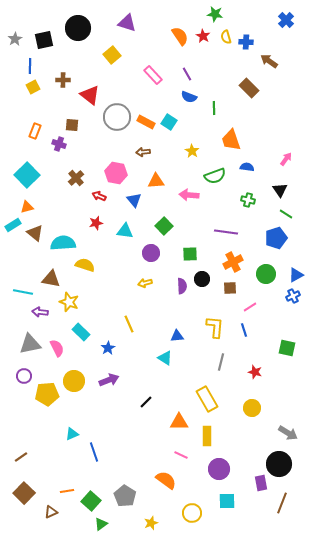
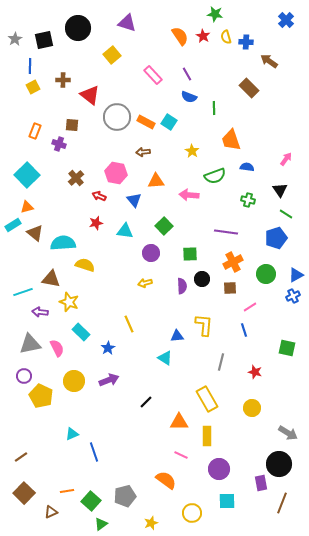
cyan line at (23, 292): rotated 30 degrees counterclockwise
yellow L-shape at (215, 327): moved 11 px left, 2 px up
yellow pentagon at (47, 394): moved 6 px left, 2 px down; rotated 30 degrees clockwise
gray pentagon at (125, 496): rotated 25 degrees clockwise
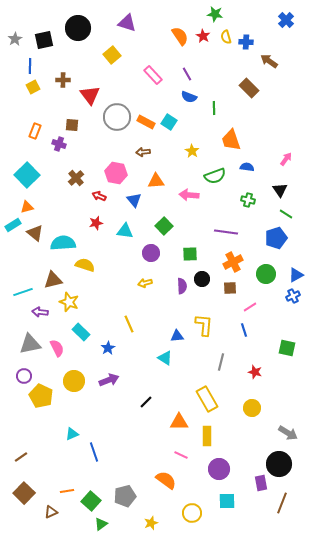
red triangle at (90, 95): rotated 15 degrees clockwise
brown triangle at (51, 279): moved 2 px right, 1 px down; rotated 24 degrees counterclockwise
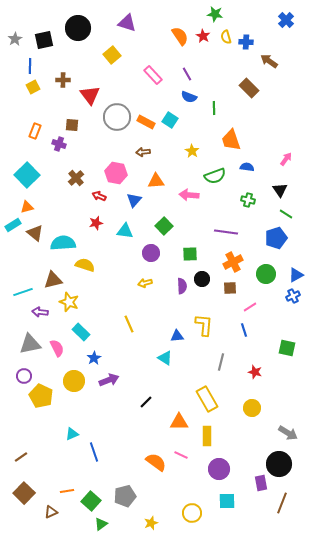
cyan square at (169, 122): moved 1 px right, 2 px up
blue triangle at (134, 200): rotated 21 degrees clockwise
blue star at (108, 348): moved 14 px left, 10 px down
orange semicircle at (166, 480): moved 10 px left, 18 px up
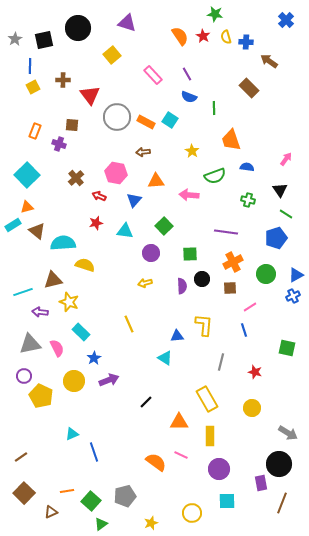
brown triangle at (35, 233): moved 2 px right, 2 px up
yellow rectangle at (207, 436): moved 3 px right
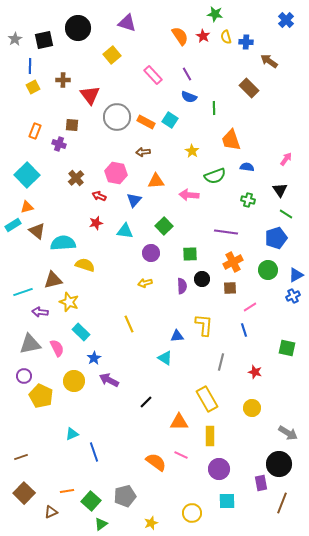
green circle at (266, 274): moved 2 px right, 4 px up
purple arrow at (109, 380): rotated 132 degrees counterclockwise
brown line at (21, 457): rotated 16 degrees clockwise
